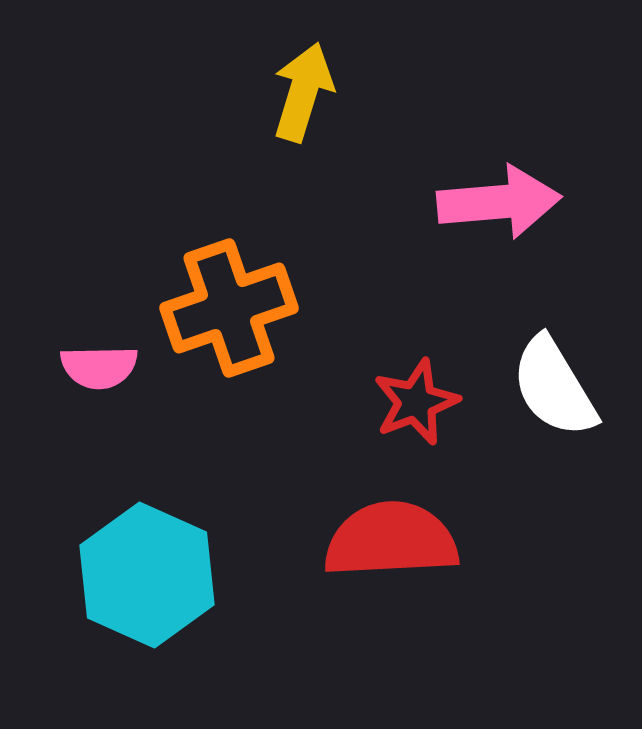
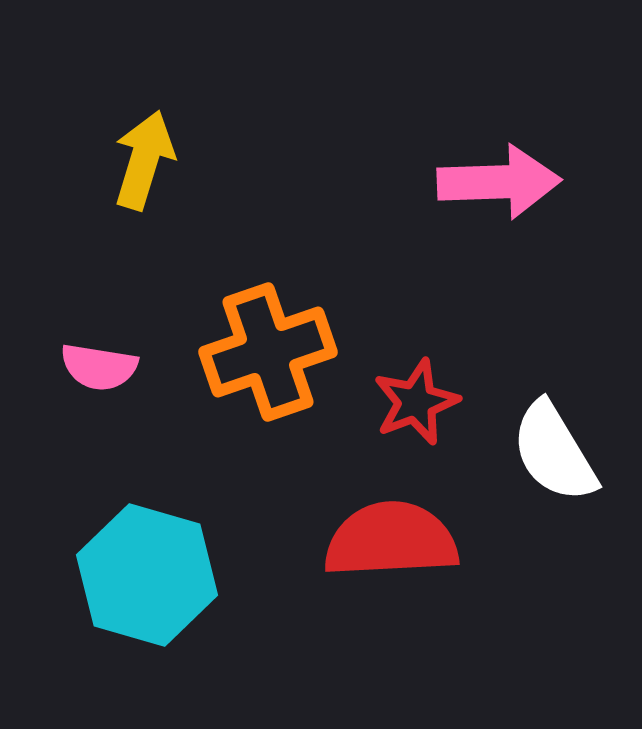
yellow arrow: moved 159 px left, 68 px down
pink arrow: moved 20 px up; rotated 3 degrees clockwise
orange cross: moved 39 px right, 44 px down
pink semicircle: rotated 10 degrees clockwise
white semicircle: moved 65 px down
cyan hexagon: rotated 8 degrees counterclockwise
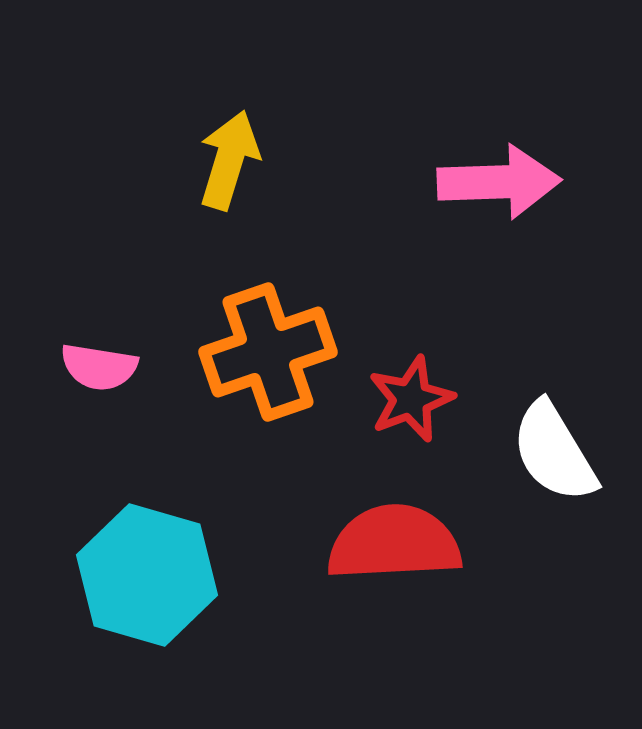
yellow arrow: moved 85 px right
red star: moved 5 px left, 3 px up
red semicircle: moved 3 px right, 3 px down
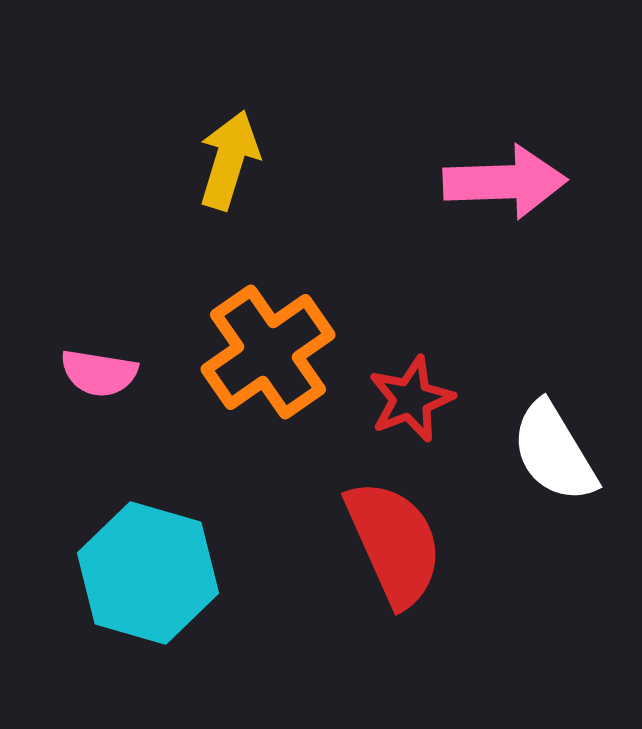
pink arrow: moved 6 px right
orange cross: rotated 16 degrees counterclockwise
pink semicircle: moved 6 px down
red semicircle: rotated 69 degrees clockwise
cyan hexagon: moved 1 px right, 2 px up
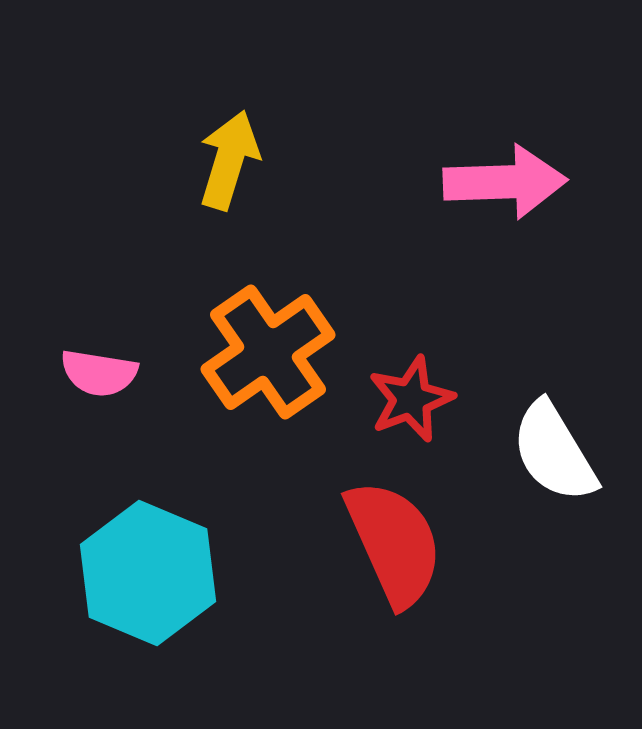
cyan hexagon: rotated 7 degrees clockwise
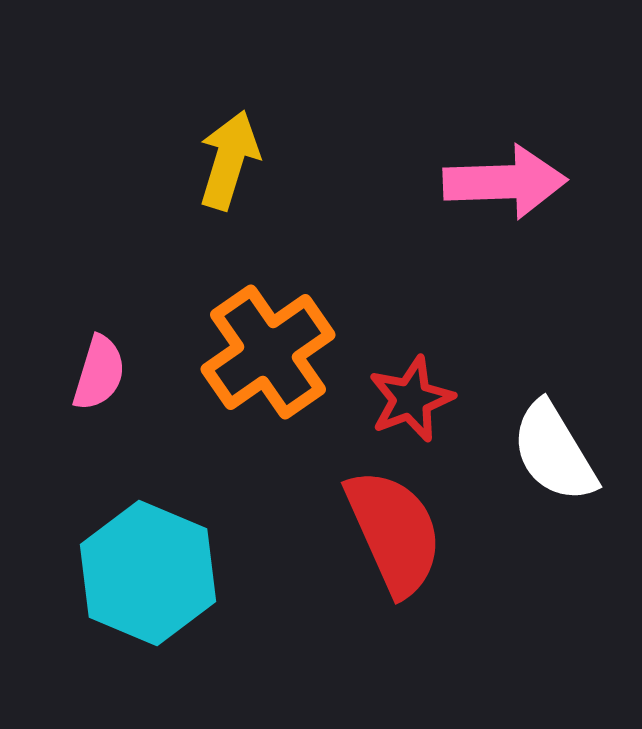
pink semicircle: rotated 82 degrees counterclockwise
red semicircle: moved 11 px up
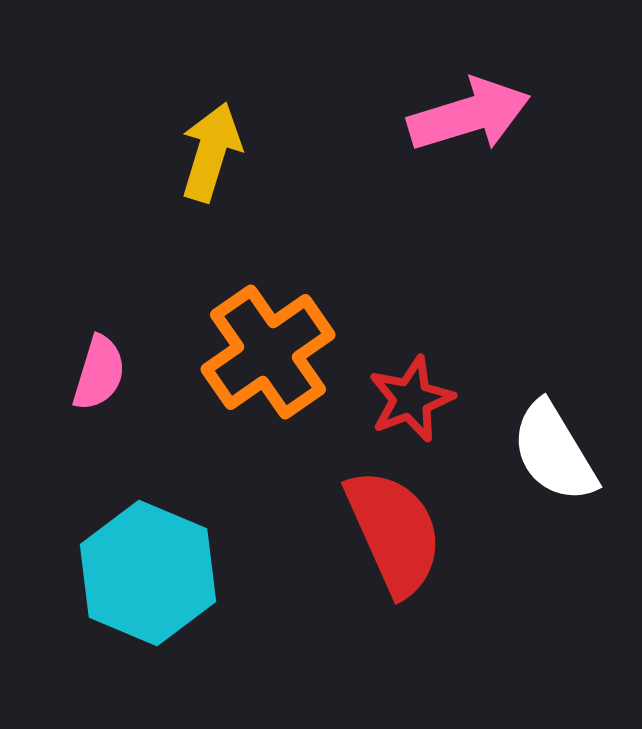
yellow arrow: moved 18 px left, 8 px up
pink arrow: moved 36 px left, 67 px up; rotated 15 degrees counterclockwise
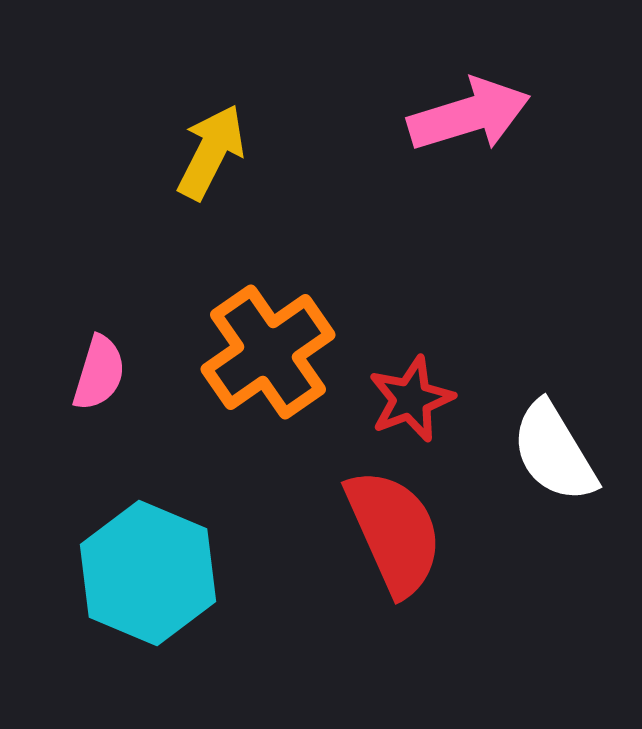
yellow arrow: rotated 10 degrees clockwise
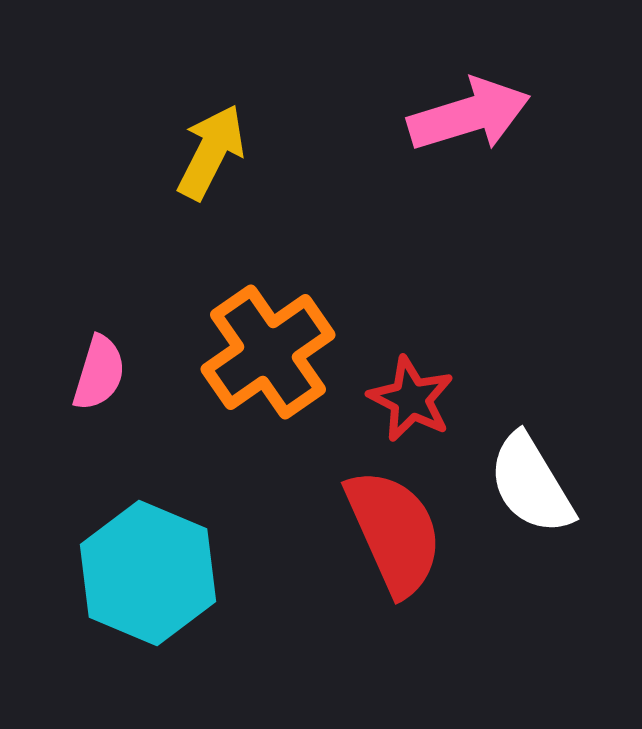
red star: rotated 24 degrees counterclockwise
white semicircle: moved 23 px left, 32 px down
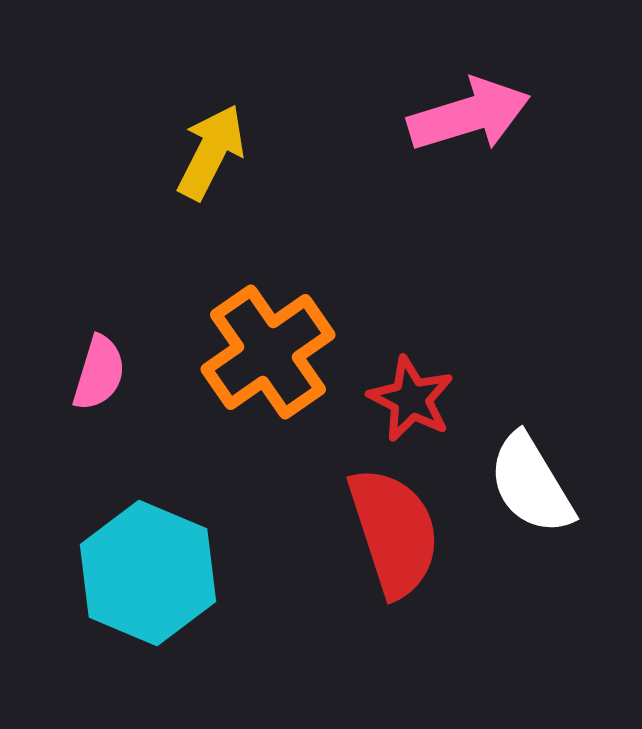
red semicircle: rotated 6 degrees clockwise
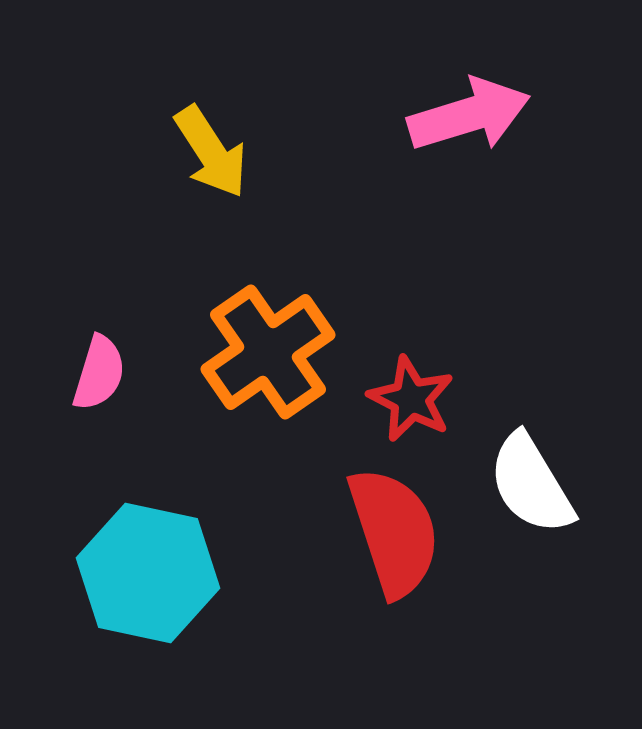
yellow arrow: rotated 120 degrees clockwise
cyan hexagon: rotated 11 degrees counterclockwise
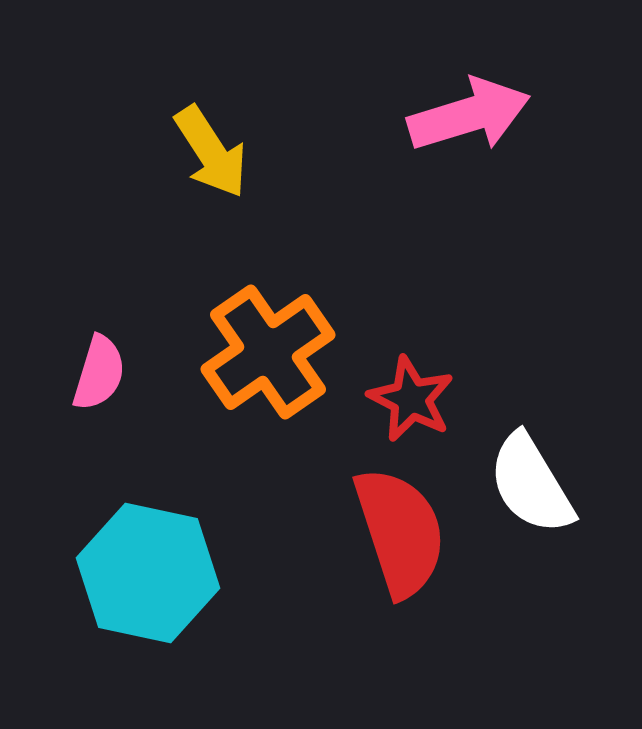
red semicircle: moved 6 px right
